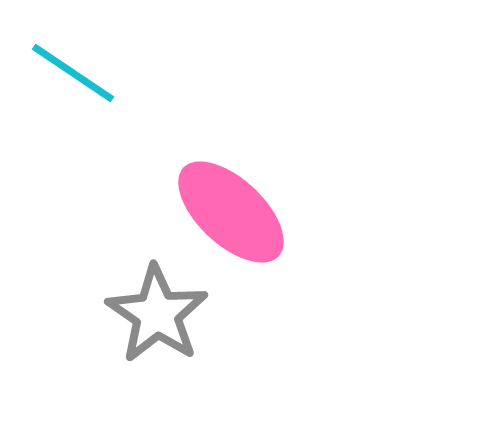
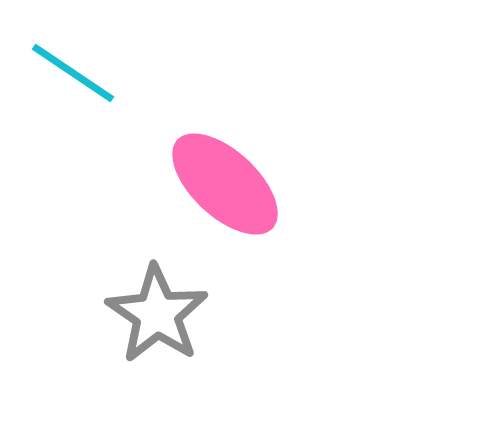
pink ellipse: moved 6 px left, 28 px up
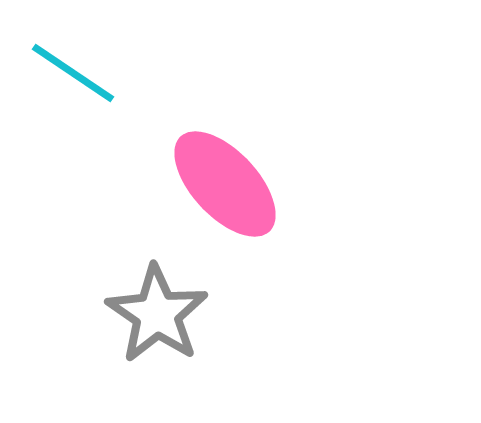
pink ellipse: rotated 4 degrees clockwise
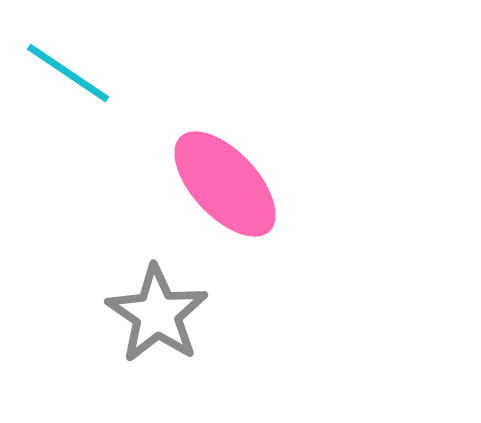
cyan line: moved 5 px left
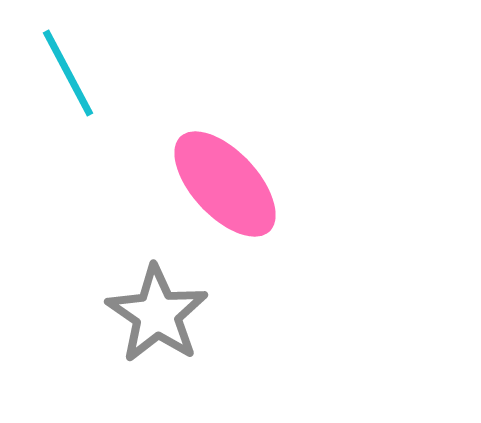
cyan line: rotated 28 degrees clockwise
